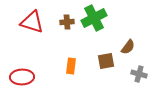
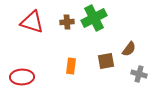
brown semicircle: moved 1 px right, 2 px down
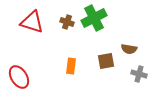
brown cross: rotated 24 degrees clockwise
brown semicircle: rotated 63 degrees clockwise
red ellipse: moved 3 px left; rotated 60 degrees clockwise
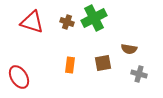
brown square: moved 3 px left, 2 px down
orange rectangle: moved 1 px left, 1 px up
